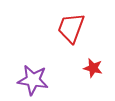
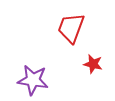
red star: moved 4 px up
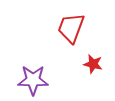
purple star: rotated 8 degrees counterclockwise
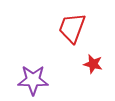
red trapezoid: moved 1 px right
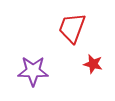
purple star: moved 9 px up
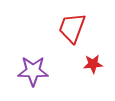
red star: rotated 18 degrees counterclockwise
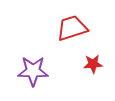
red trapezoid: rotated 52 degrees clockwise
